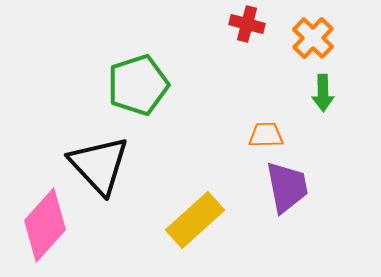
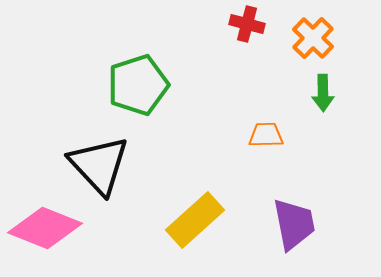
purple trapezoid: moved 7 px right, 37 px down
pink diamond: moved 3 px down; rotated 70 degrees clockwise
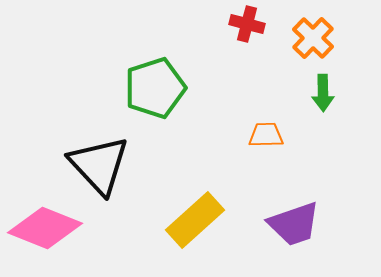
green pentagon: moved 17 px right, 3 px down
purple trapezoid: rotated 82 degrees clockwise
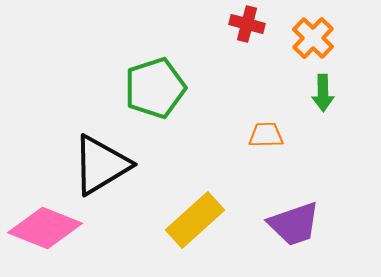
black triangle: moved 2 px right; rotated 42 degrees clockwise
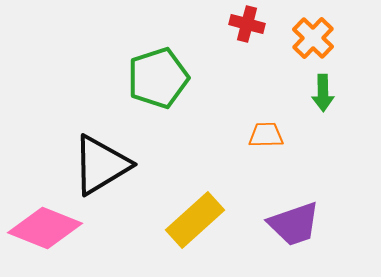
green pentagon: moved 3 px right, 10 px up
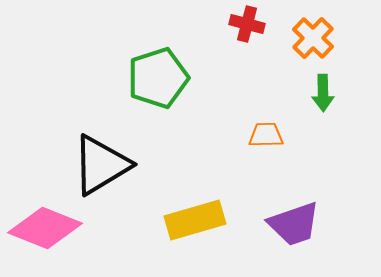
yellow rectangle: rotated 26 degrees clockwise
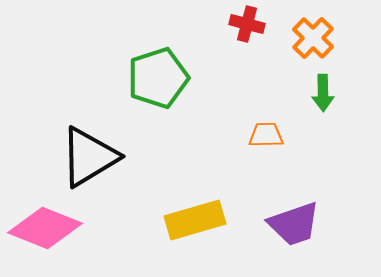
black triangle: moved 12 px left, 8 px up
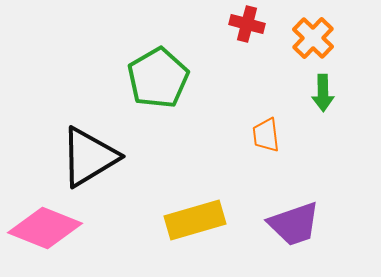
green pentagon: rotated 12 degrees counterclockwise
orange trapezoid: rotated 96 degrees counterclockwise
